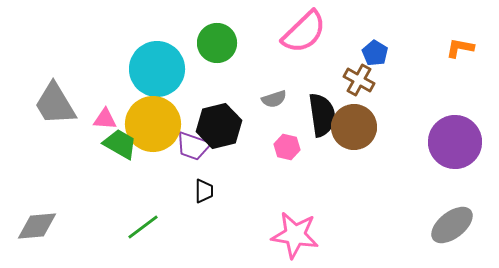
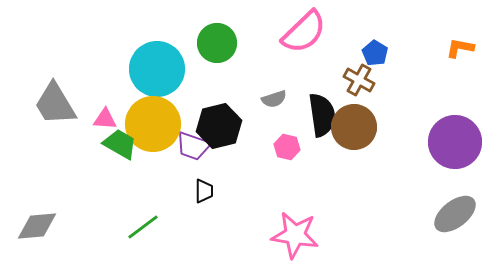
gray ellipse: moved 3 px right, 11 px up
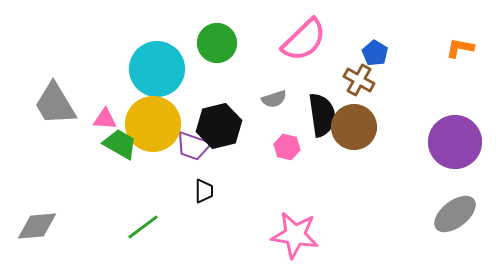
pink semicircle: moved 8 px down
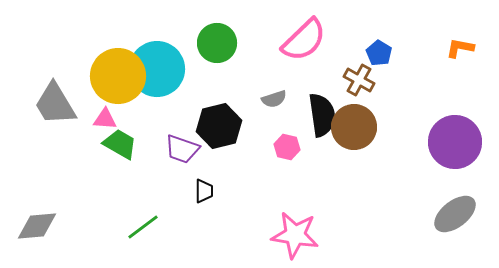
blue pentagon: moved 4 px right
yellow circle: moved 35 px left, 48 px up
purple trapezoid: moved 11 px left, 3 px down
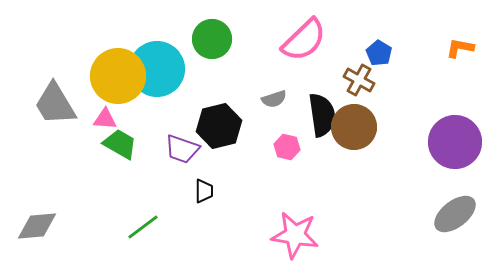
green circle: moved 5 px left, 4 px up
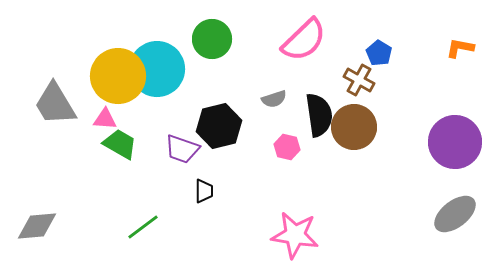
black semicircle: moved 3 px left
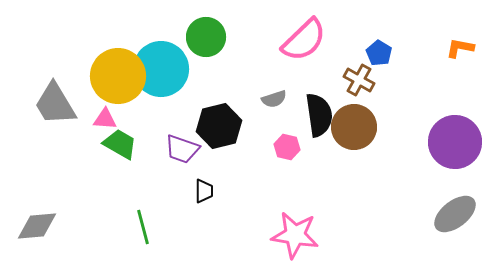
green circle: moved 6 px left, 2 px up
cyan circle: moved 4 px right
green line: rotated 68 degrees counterclockwise
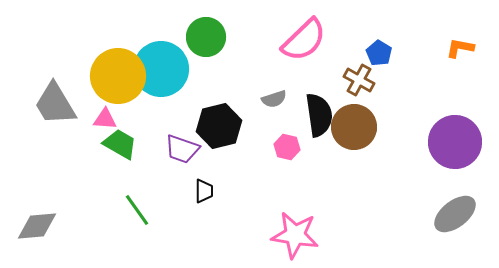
green line: moved 6 px left, 17 px up; rotated 20 degrees counterclockwise
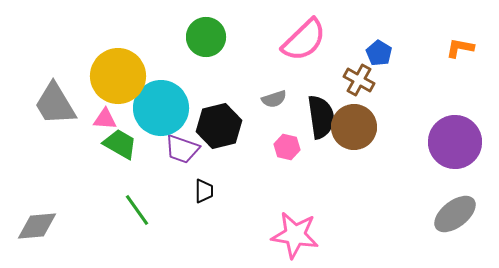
cyan circle: moved 39 px down
black semicircle: moved 2 px right, 2 px down
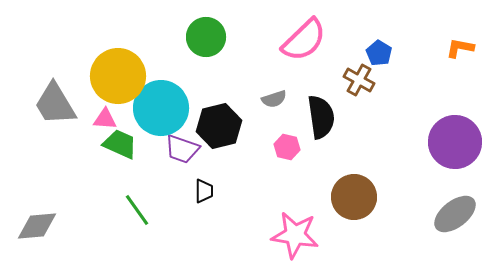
brown circle: moved 70 px down
green trapezoid: rotated 6 degrees counterclockwise
